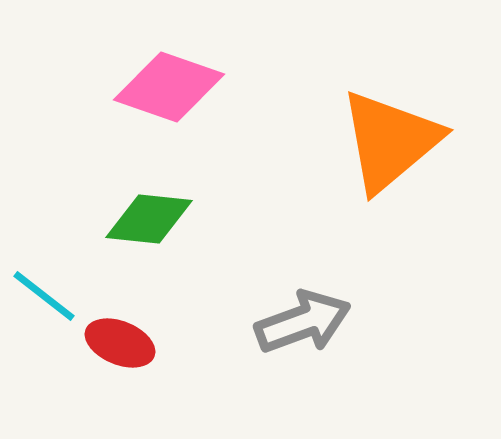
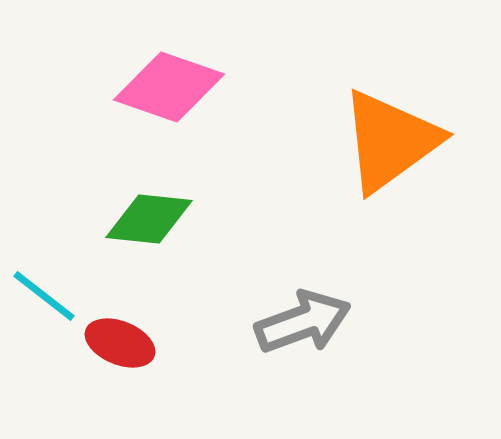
orange triangle: rotated 4 degrees clockwise
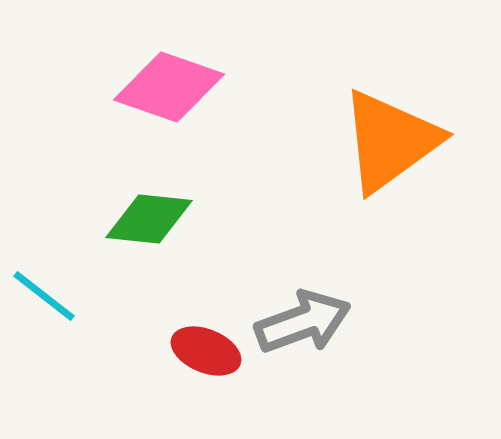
red ellipse: moved 86 px right, 8 px down
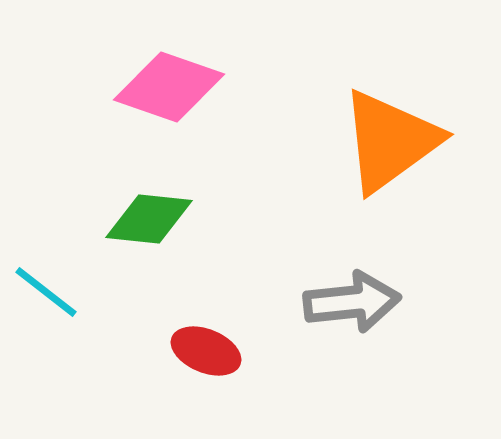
cyan line: moved 2 px right, 4 px up
gray arrow: moved 49 px right, 20 px up; rotated 14 degrees clockwise
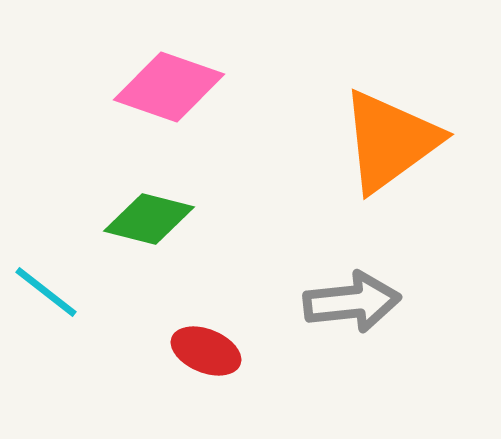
green diamond: rotated 8 degrees clockwise
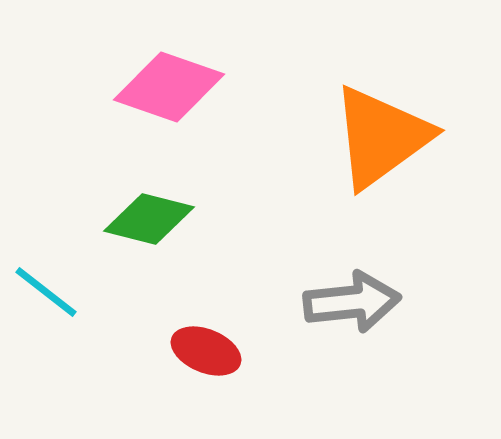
orange triangle: moved 9 px left, 4 px up
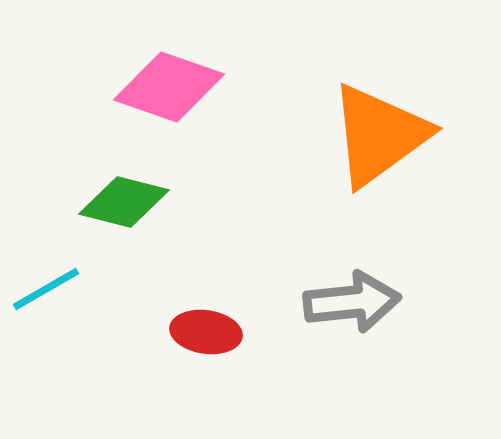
orange triangle: moved 2 px left, 2 px up
green diamond: moved 25 px left, 17 px up
cyan line: moved 3 px up; rotated 68 degrees counterclockwise
red ellipse: moved 19 px up; rotated 14 degrees counterclockwise
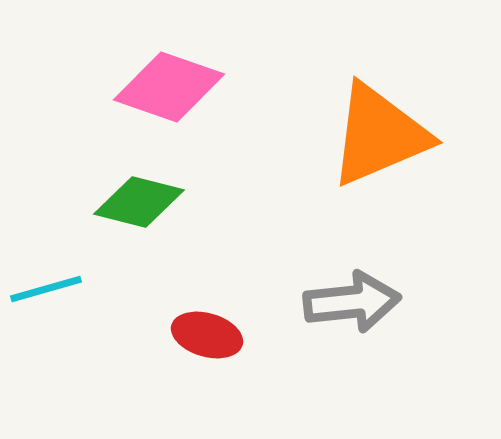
orange triangle: rotated 13 degrees clockwise
green diamond: moved 15 px right
cyan line: rotated 14 degrees clockwise
red ellipse: moved 1 px right, 3 px down; rotated 8 degrees clockwise
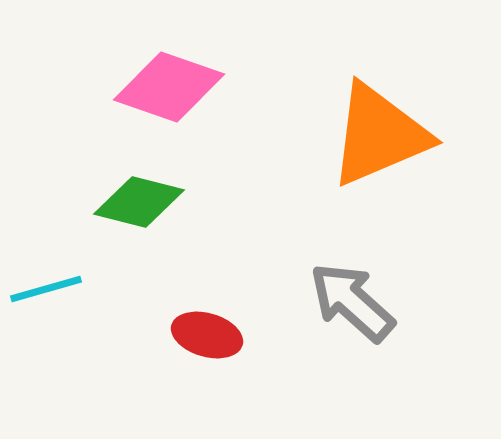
gray arrow: rotated 132 degrees counterclockwise
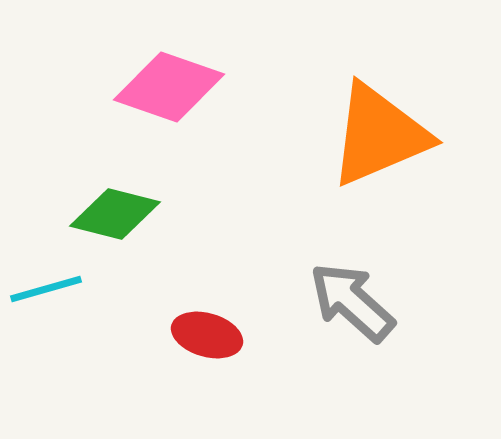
green diamond: moved 24 px left, 12 px down
